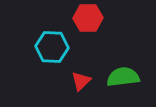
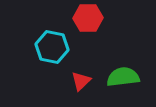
cyan hexagon: rotated 8 degrees clockwise
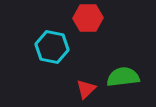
red triangle: moved 5 px right, 8 px down
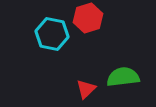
red hexagon: rotated 16 degrees counterclockwise
cyan hexagon: moved 13 px up
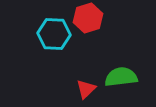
cyan hexagon: moved 2 px right; rotated 8 degrees counterclockwise
green semicircle: moved 2 px left
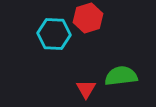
green semicircle: moved 1 px up
red triangle: rotated 15 degrees counterclockwise
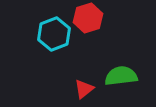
cyan hexagon: rotated 24 degrees counterclockwise
red triangle: moved 2 px left; rotated 20 degrees clockwise
